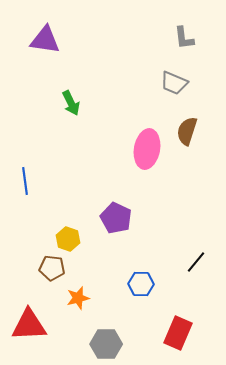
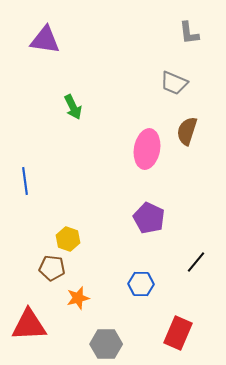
gray L-shape: moved 5 px right, 5 px up
green arrow: moved 2 px right, 4 px down
purple pentagon: moved 33 px right
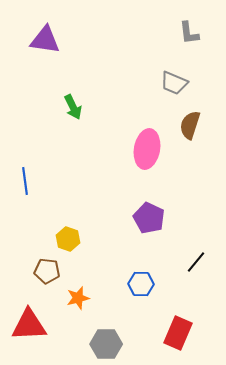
brown semicircle: moved 3 px right, 6 px up
brown pentagon: moved 5 px left, 3 px down
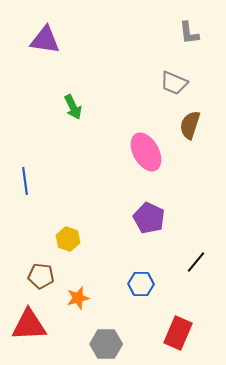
pink ellipse: moved 1 px left, 3 px down; rotated 39 degrees counterclockwise
brown pentagon: moved 6 px left, 5 px down
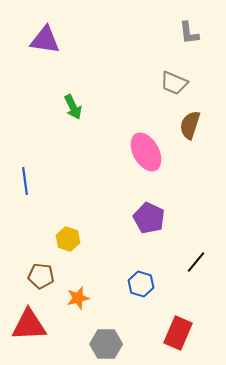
blue hexagon: rotated 15 degrees clockwise
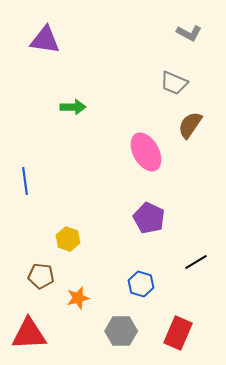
gray L-shape: rotated 55 degrees counterclockwise
green arrow: rotated 65 degrees counterclockwise
brown semicircle: rotated 16 degrees clockwise
black line: rotated 20 degrees clockwise
red triangle: moved 9 px down
gray hexagon: moved 15 px right, 13 px up
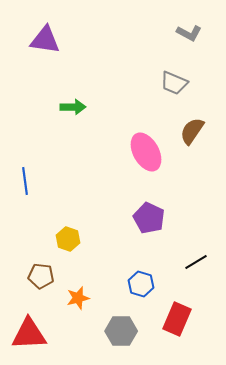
brown semicircle: moved 2 px right, 6 px down
red rectangle: moved 1 px left, 14 px up
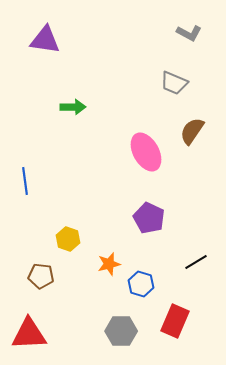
orange star: moved 31 px right, 34 px up
red rectangle: moved 2 px left, 2 px down
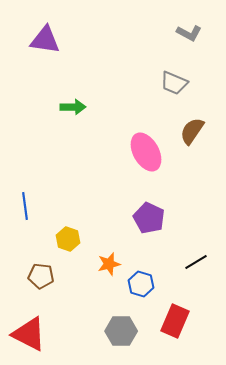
blue line: moved 25 px down
red triangle: rotated 30 degrees clockwise
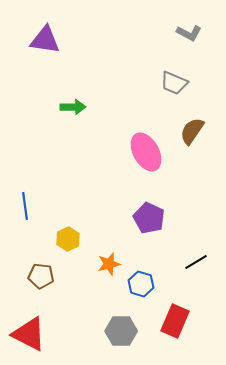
yellow hexagon: rotated 15 degrees clockwise
